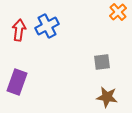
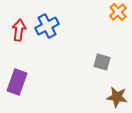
gray square: rotated 24 degrees clockwise
brown star: moved 10 px right
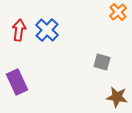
blue cross: moved 4 px down; rotated 20 degrees counterclockwise
purple rectangle: rotated 45 degrees counterclockwise
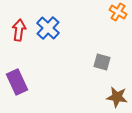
orange cross: rotated 18 degrees counterclockwise
blue cross: moved 1 px right, 2 px up
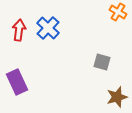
brown star: rotated 25 degrees counterclockwise
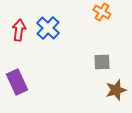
orange cross: moved 16 px left
gray square: rotated 18 degrees counterclockwise
brown star: moved 1 px left, 7 px up
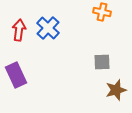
orange cross: rotated 18 degrees counterclockwise
purple rectangle: moved 1 px left, 7 px up
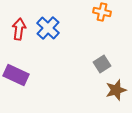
red arrow: moved 1 px up
gray square: moved 2 px down; rotated 30 degrees counterclockwise
purple rectangle: rotated 40 degrees counterclockwise
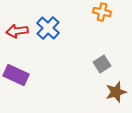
red arrow: moved 2 px left, 2 px down; rotated 105 degrees counterclockwise
brown star: moved 2 px down
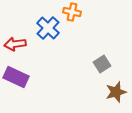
orange cross: moved 30 px left
red arrow: moved 2 px left, 13 px down
purple rectangle: moved 2 px down
